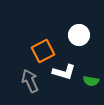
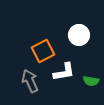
white L-shape: rotated 25 degrees counterclockwise
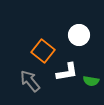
orange square: rotated 25 degrees counterclockwise
white L-shape: moved 3 px right
gray arrow: rotated 15 degrees counterclockwise
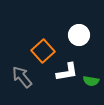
orange square: rotated 10 degrees clockwise
gray arrow: moved 8 px left, 4 px up
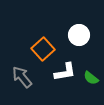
orange square: moved 2 px up
white L-shape: moved 2 px left
green semicircle: moved 3 px up; rotated 28 degrees clockwise
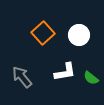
orange square: moved 16 px up
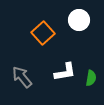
white circle: moved 15 px up
green semicircle: rotated 119 degrees counterclockwise
